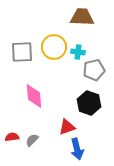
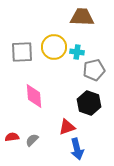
cyan cross: moved 1 px left
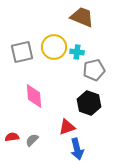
brown trapezoid: rotated 20 degrees clockwise
gray square: rotated 10 degrees counterclockwise
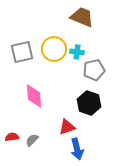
yellow circle: moved 2 px down
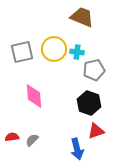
red triangle: moved 29 px right, 4 px down
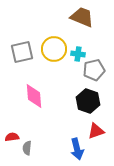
cyan cross: moved 1 px right, 2 px down
black hexagon: moved 1 px left, 2 px up
gray semicircle: moved 5 px left, 8 px down; rotated 40 degrees counterclockwise
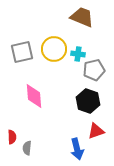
red semicircle: rotated 96 degrees clockwise
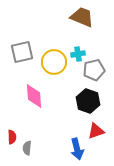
yellow circle: moved 13 px down
cyan cross: rotated 16 degrees counterclockwise
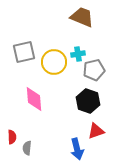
gray square: moved 2 px right
pink diamond: moved 3 px down
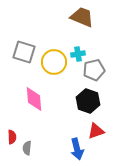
gray square: rotated 30 degrees clockwise
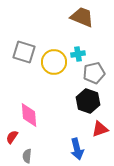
gray pentagon: moved 3 px down
pink diamond: moved 5 px left, 16 px down
red triangle: moved 4 px right, 2 px up
red semicircle: rotated 144 degrees counterclockwise
gray semicircle: moved 8 px down
